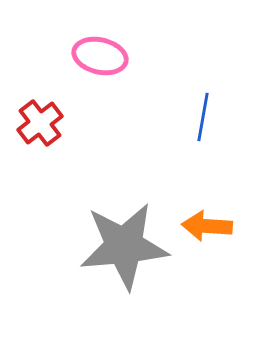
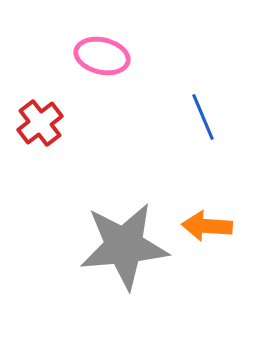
pink ellipse: moved 2 px right
blue line: rotated 33 degrees counterclockwise
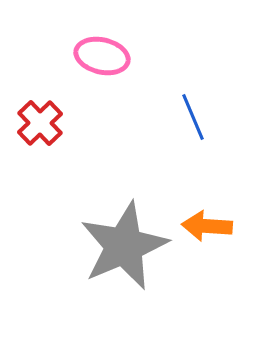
blue line: moved 10 px left
red cross: rotated 6 degrees counterclockwise
gray star: rotated 18 degrees counterclockwise
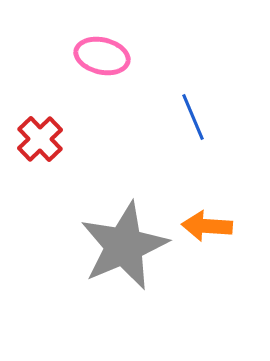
red cross: moved 16 px down
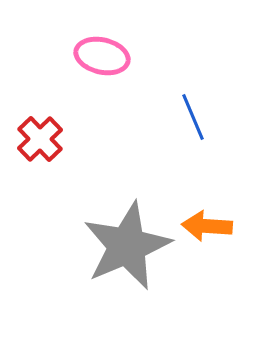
gray star: moved 3 px right
